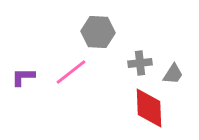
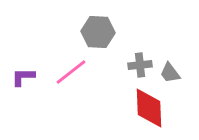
gray cross: moved 2 px down
gray trapezoid: moved 3 px left, 1 px up; rotated 110 degrees clockwise
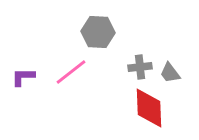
gray cross: moved 2 px down
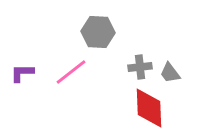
purple L-shape: moved 1 px left, 4 px up
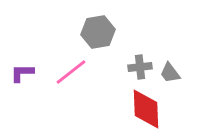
gray hexagon: rotated 12 degrees counterclockwise
red diamond: moved 3 px left, 1 px down
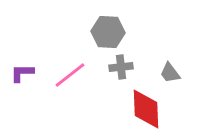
gray hexagon: moved 10 px right; rotated 12 degrees clockwise
gray cross: moved 19 px left
pink line: moved 1 px left, 3 px down
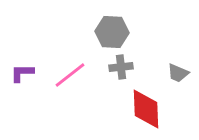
gray hexagon: moved 4 px right
gray trapezoid: moved 8 px right; rotated 30 degrees counterclockwise
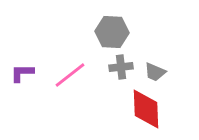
gray trapezoid: moved 23 px left, 1 px up
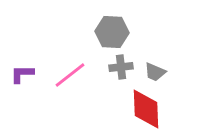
purple L-shape: moved 1 px down
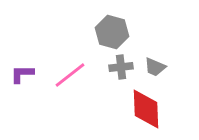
gray hexagon: rotated 12 degrees clockwise
gray trapezoid: moved 5 px up
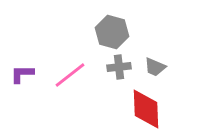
gray cross: moved 2 px left
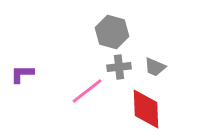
pink line: moved 17 px right, 16 px down
